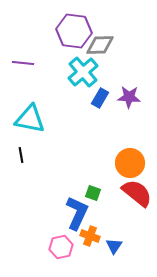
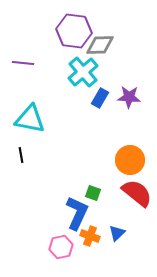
orange circle: moved 3 px up
blue triangle: moved 3 px right, 13 px up; rotated 12 degrees clockwise
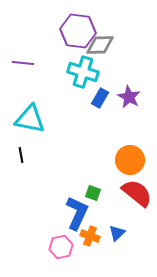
purple hexagon: moved 4 px right
cyan cross: rotated 32 degrees counterclockwise
purple star: rotated 25 degrees clockwise
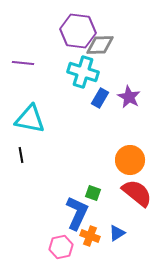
blue triangle: rotated 12 degrees clockwise
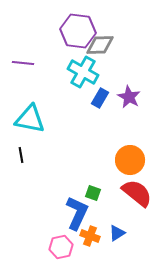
cyan cross: rotated 12 degrees clockwise
